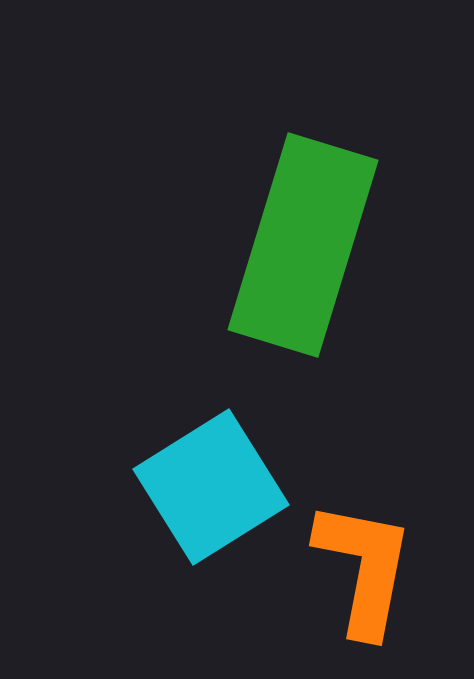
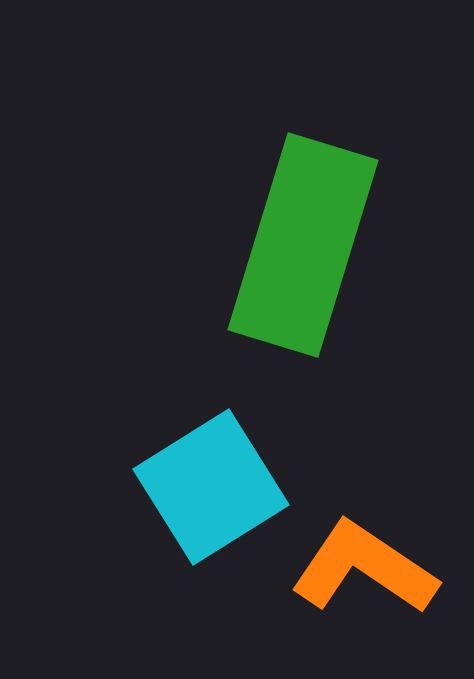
orange L-shape: rotated 67 degrees counterclockwise
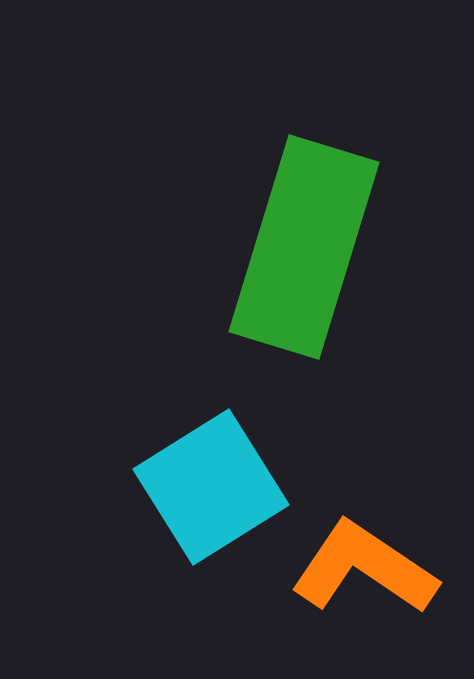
green rectangle: moved 1 px right, 2 px down
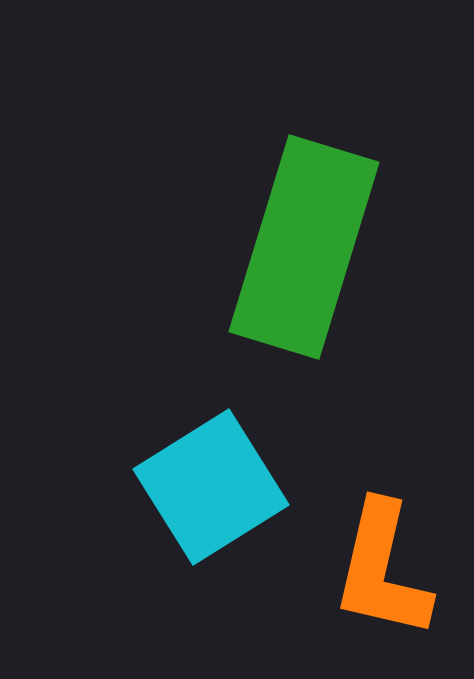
orange L-shape: moved 18 px right, 2 px down; rotated 111 degrees counterclockwise
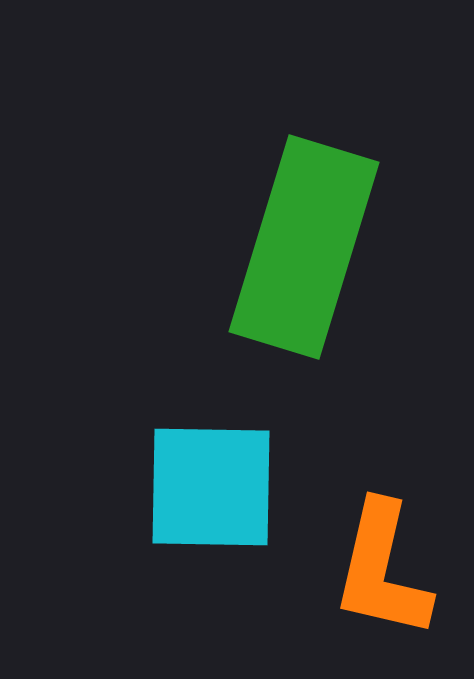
cyan square: rotated 33 degrees clockwise
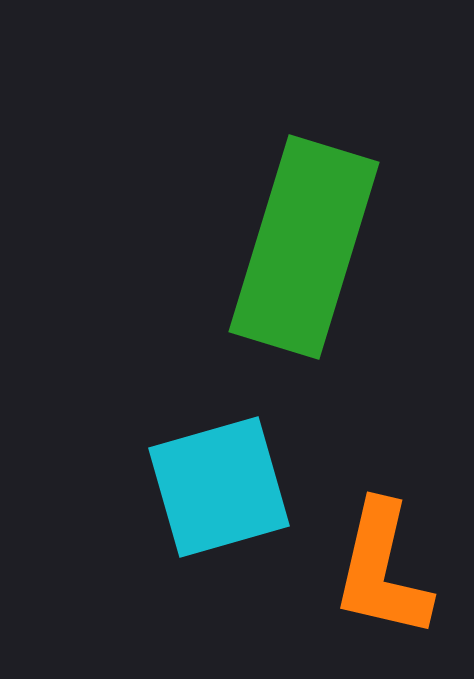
cyan square: moved 8 px right; rotated 17 degrees counterclockwise
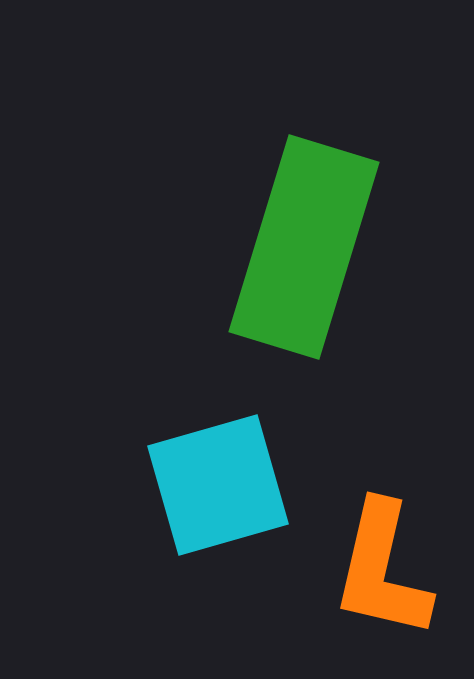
cyan square: moved 1 px left, 2 px up
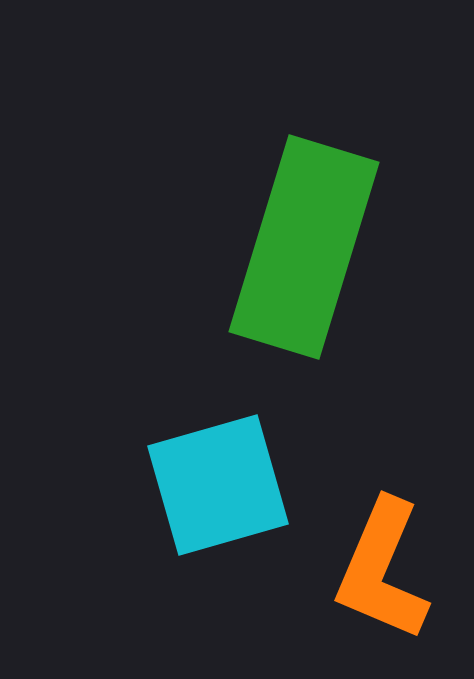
orange L-shape: rotated 10 degrees clockwise
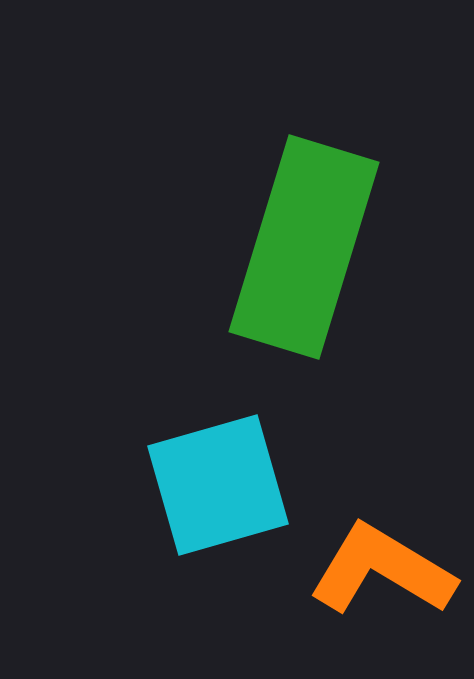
orange L-shape: rotated 98 degrees clockwise
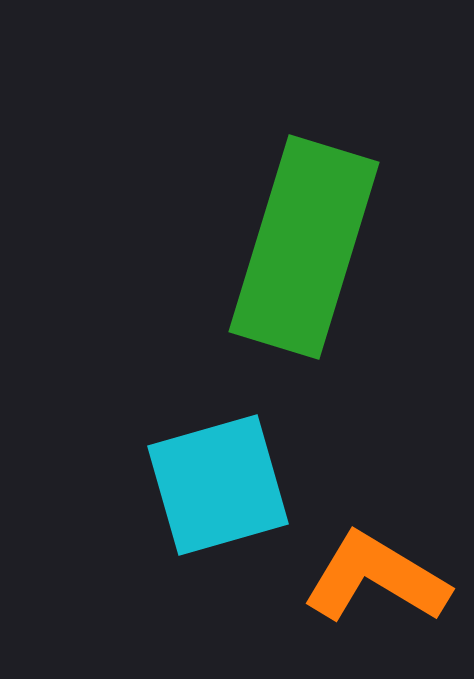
orange L-shape: moved 6 px left, 8 px down
